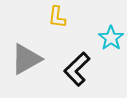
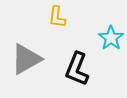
black L-shape: rotated 24 degrees counterclockwise
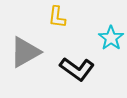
gray triangle: moved 1 px left, 7 px up
black L-shape: rotated 76 degrees counterclockwise
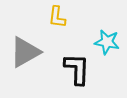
cyan star: moved 4 px left, 4 px down; rotated 25 degrees counterclockwise
black L-shape: rotated 124 degrees counterclockwise
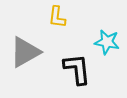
black L-shape: rotated 8 degrees counterclockwise
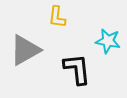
cyan star: moved 1 px right, 1 px up
gray triangle: moved 2 px up
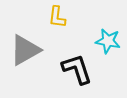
black L-shape: rotated 12 degrees counterclockwise
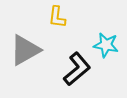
cyan star: moved 2 px left, 4 px down
black L-shape: rotated 68 degrees clockwise
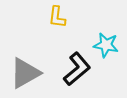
gray triangle: moved 23 px down
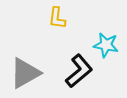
yellow L-shape: moved 1 px down
black L-shape: moved 2 px right, 2 px down
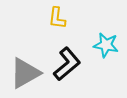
black L-shape: moved 12 px left, 7 px up
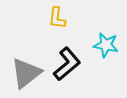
gray triangle: moved 1 px right; rotated 8 degrees counterclockwise
